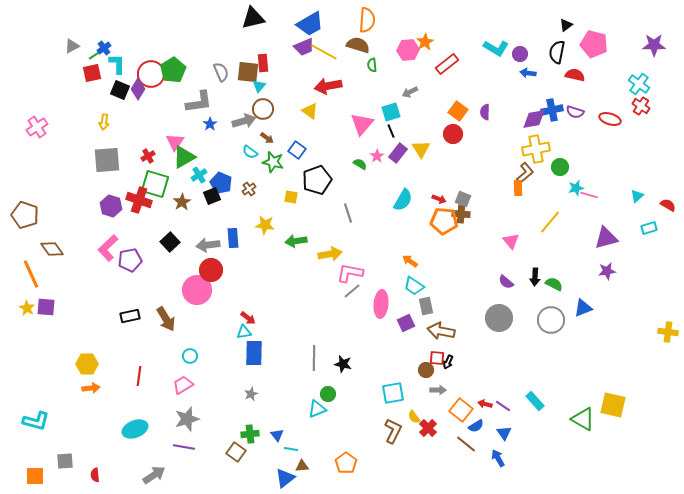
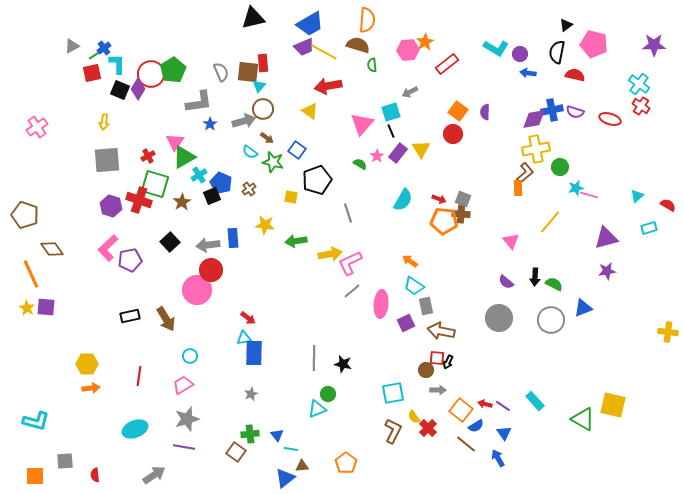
pink L-shape at (350, 273): moved 10 px up; rotated 36 degrees counterclockwise
cyan triangle at (244, 332): moved 6 px down
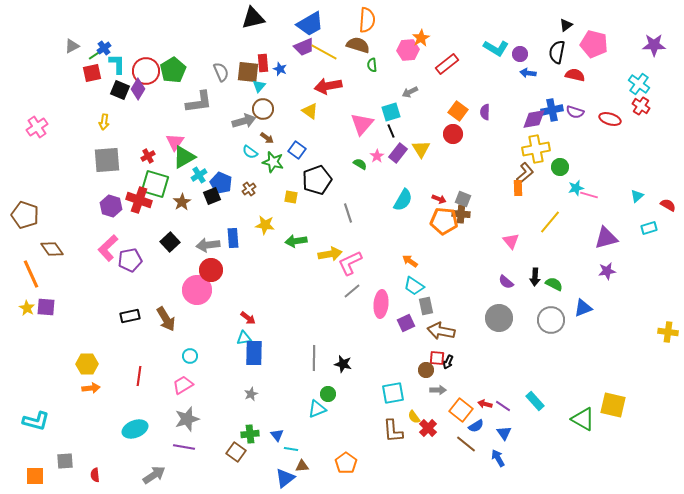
orange star at (425, 42): moved 4 px left, 4 px up
red circle at (151, 74): moved 5 px left, 3 px up
blue star at (210, 124): moved 70 px right, 55 px up; rotated 16 degrees counterclockwise
brown L-shape at (393, 431): rotated 150 degrees clockwise
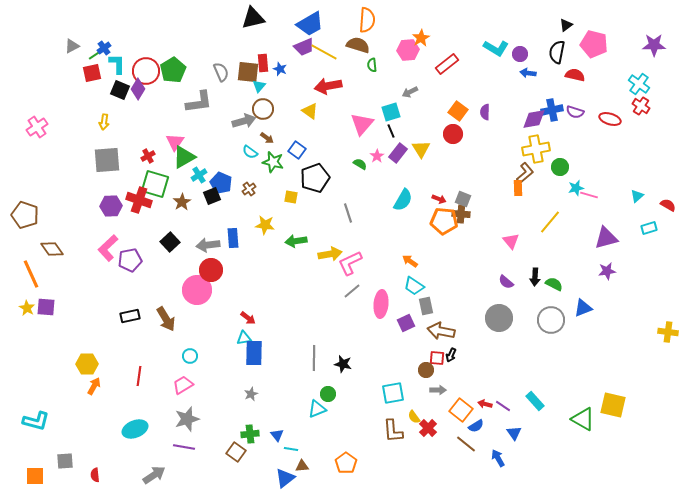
black pentagon at (317, 180): moved 2 px left, 2 px up
purple hexagon at (111, 206): rotated 20 degrees counterclockwise
black arrow at (448, 362): moved 3 px right, 7 px up
orange arrow at (91, 388): moved 3 px right, 2 px up; rotated 54 degrees counterclockwise
blue triangle at (504, 433): moved 10 px right
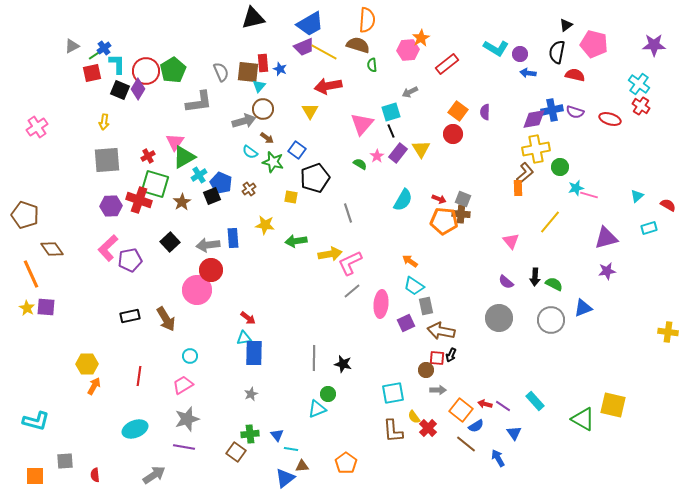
yellow triangle at (310, 111): rotated 24 degrees clockwise
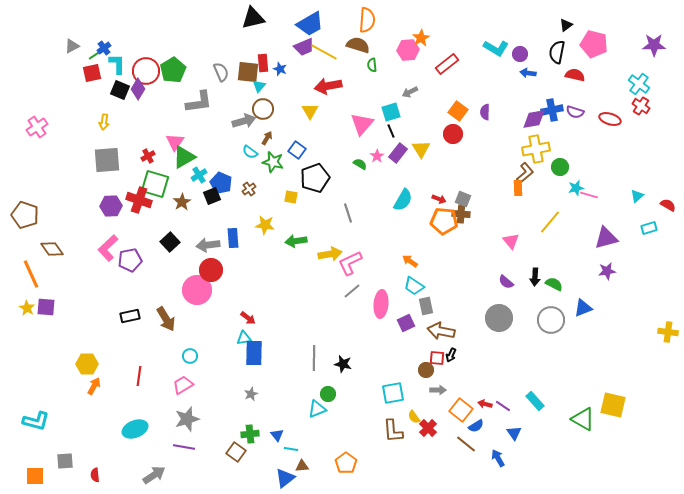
brown arrow at (267, 138): rotated 96 degrees counterclockwise
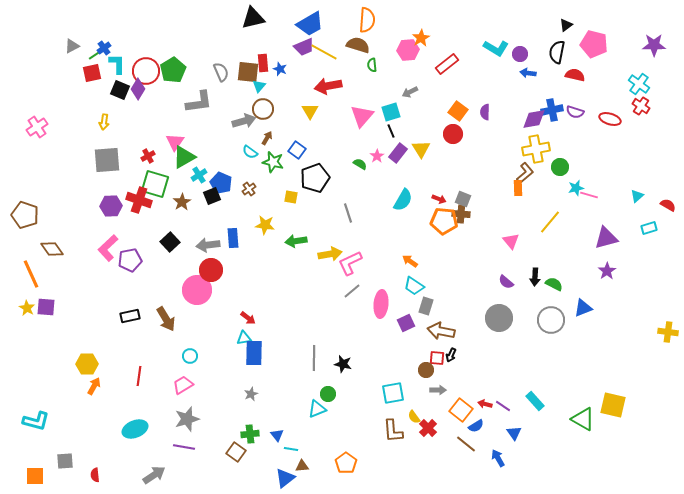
pink triangle at (362, 124): moved 8 px up
purple star at (607, 271): rotated 24 degrees counterclockwise
gray rectangle at (426, 306): rotated 30 degrees clockwise
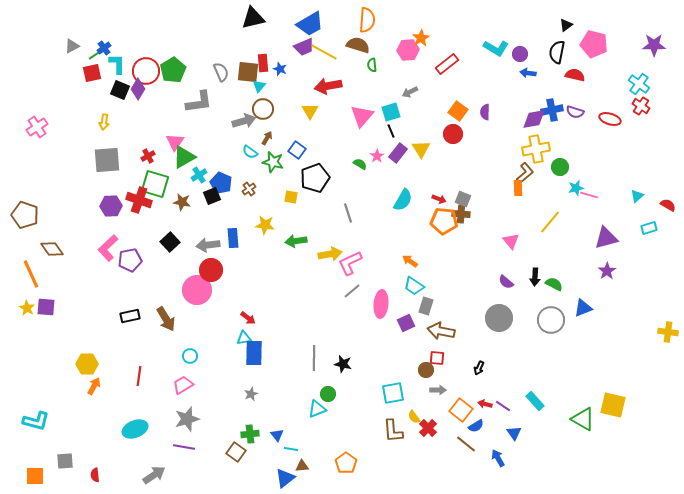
brown star at (182, 202): rotated 30 degrees counterclockwise
black arrow at (451, 355): moved 28 px right, 13 px down
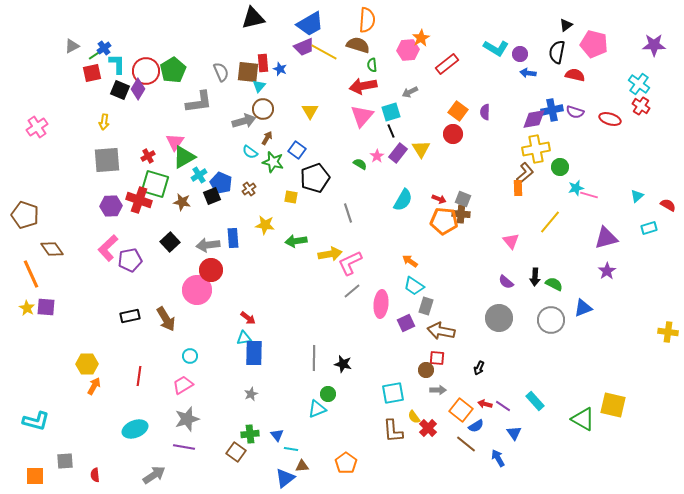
red arrow at (328, 86): moved 35 px right
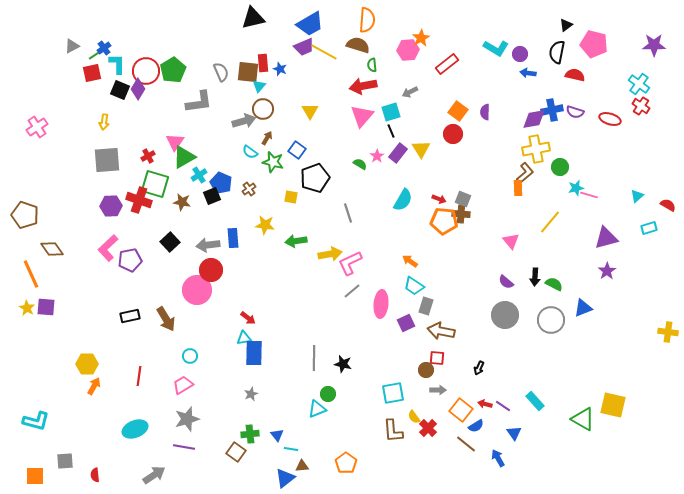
gray circle at (499, 318): moved 6 px right, 3 px up
